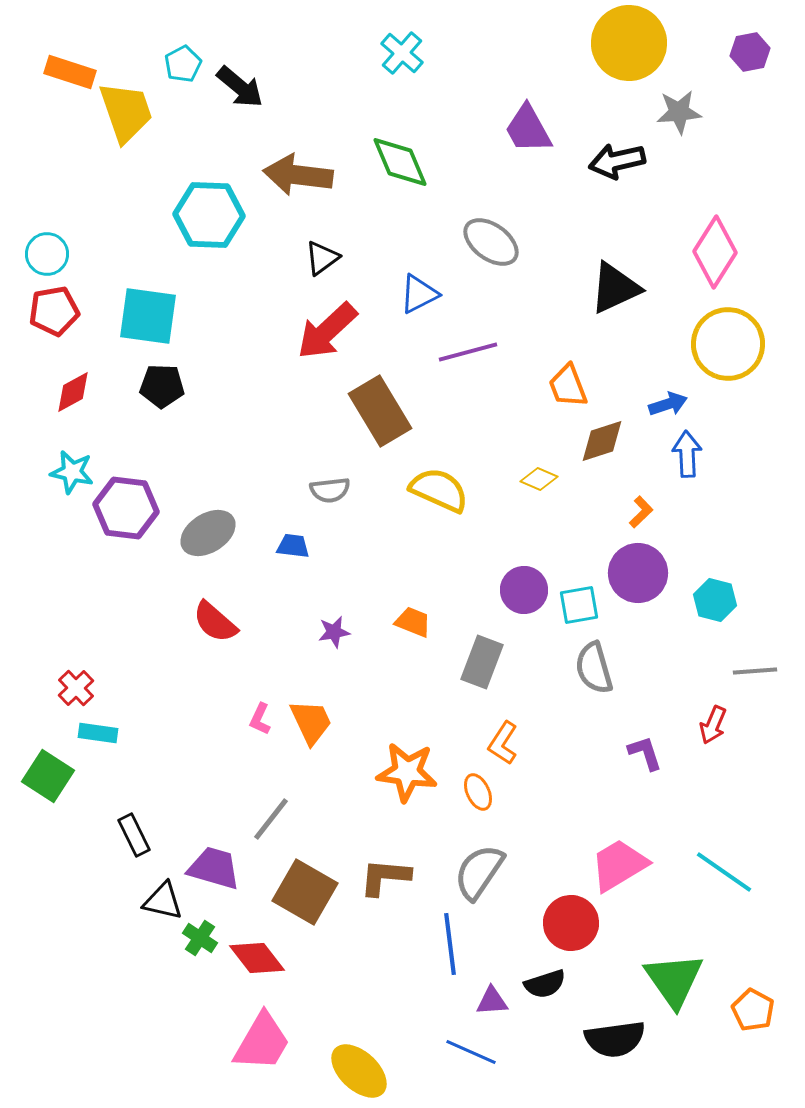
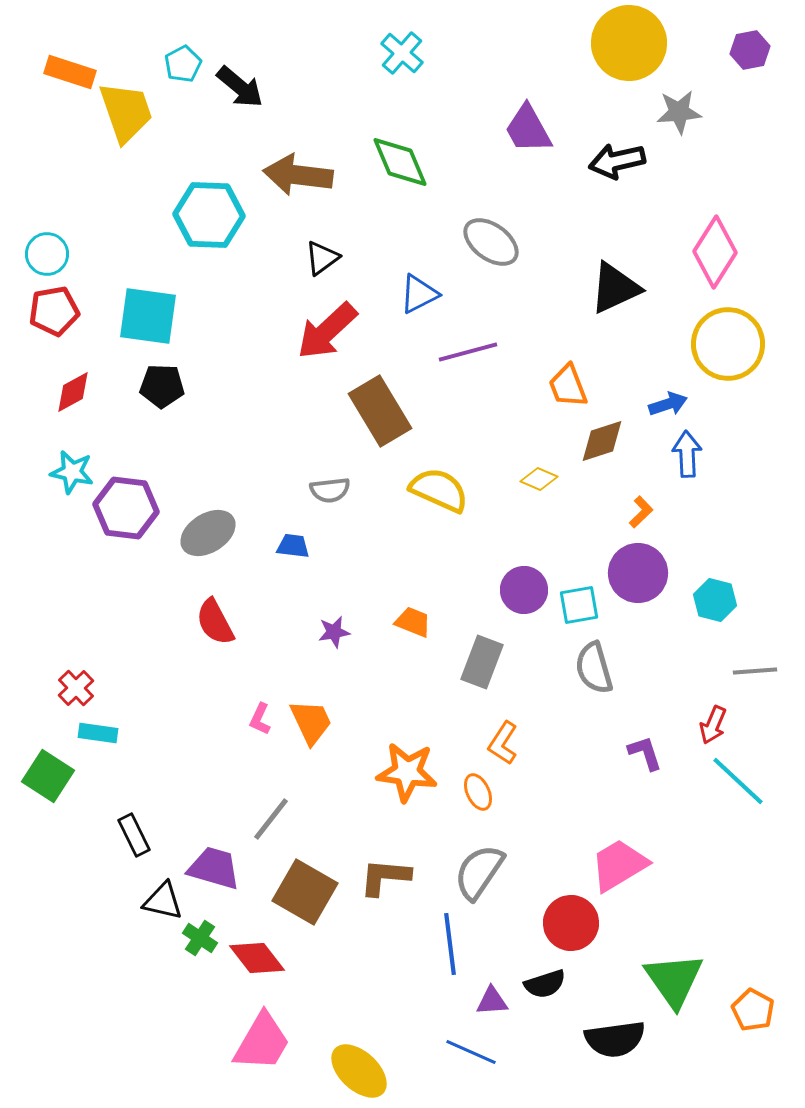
purple hexagon at (750, 52): moved 2 px up
red semicircle at (215, 622): rotated 21 degrees clockwise
cyan line at (724, 872): moved 14 px right, 91 px up; rotated 8 degrees clockwise
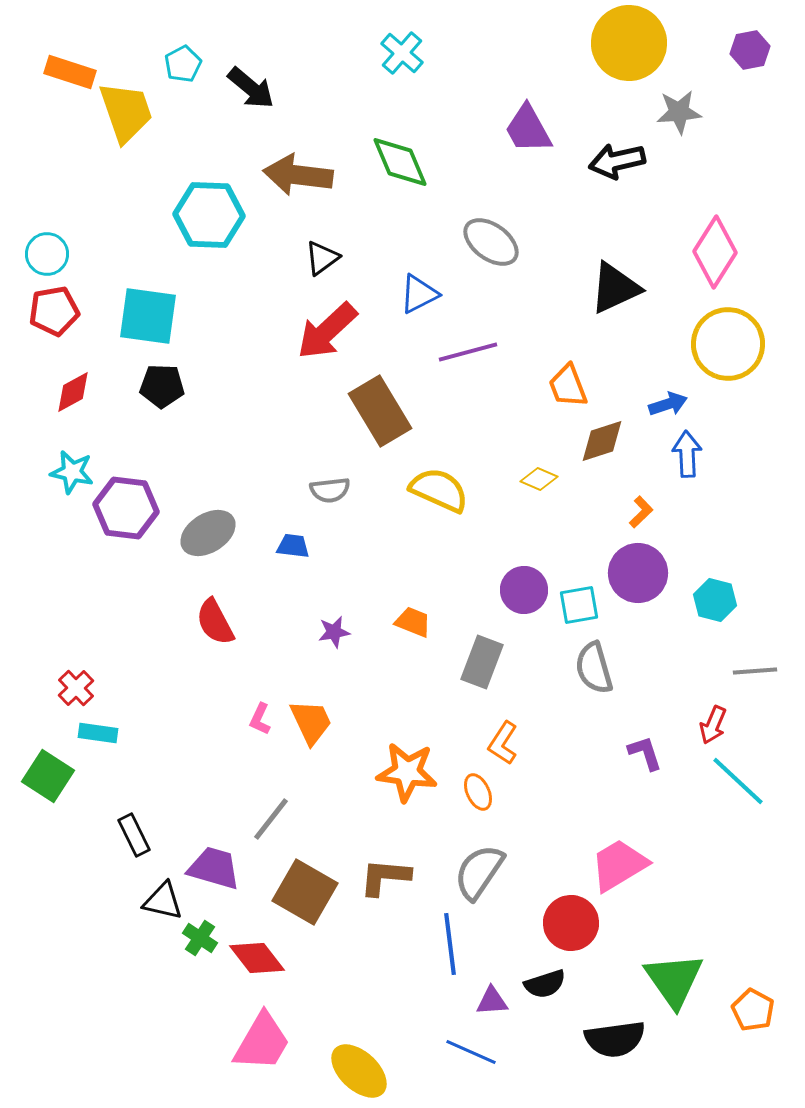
black arrow at (240, 87): moved 11 px right, 1 px down
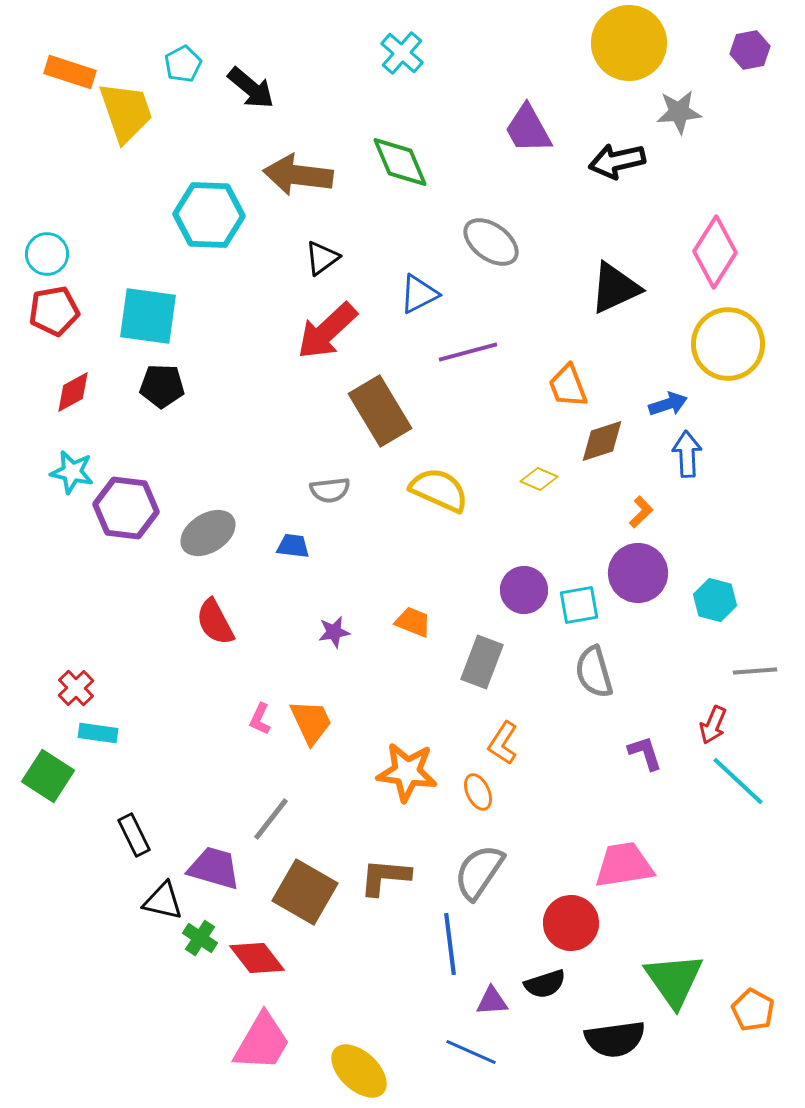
gray semicircle at (594, 668): moved 4 px down
pink trapezoid at (619, 865): moved 5 px right; rotated 22 degrees clockwise
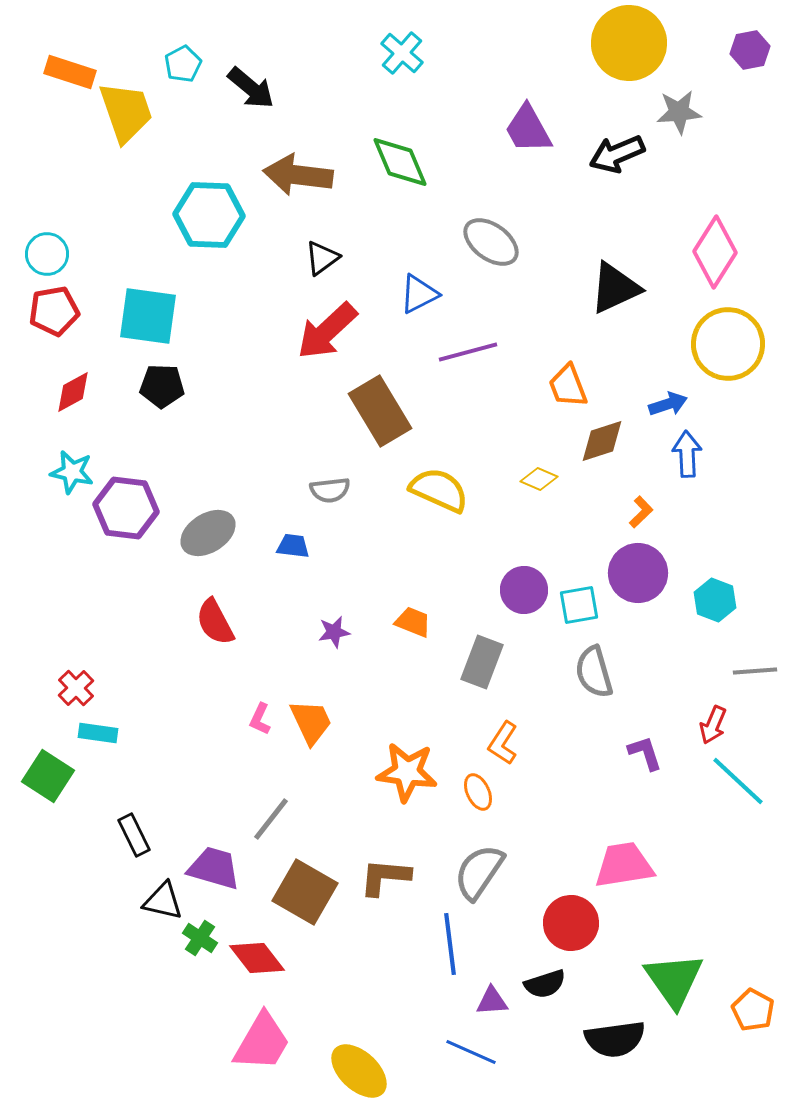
black arrow at (617, 161): moved 7 px up; rotated 10 degrees counterclockwise
cyan hexagon at (715, 600): rotated 6 degrees clockwise
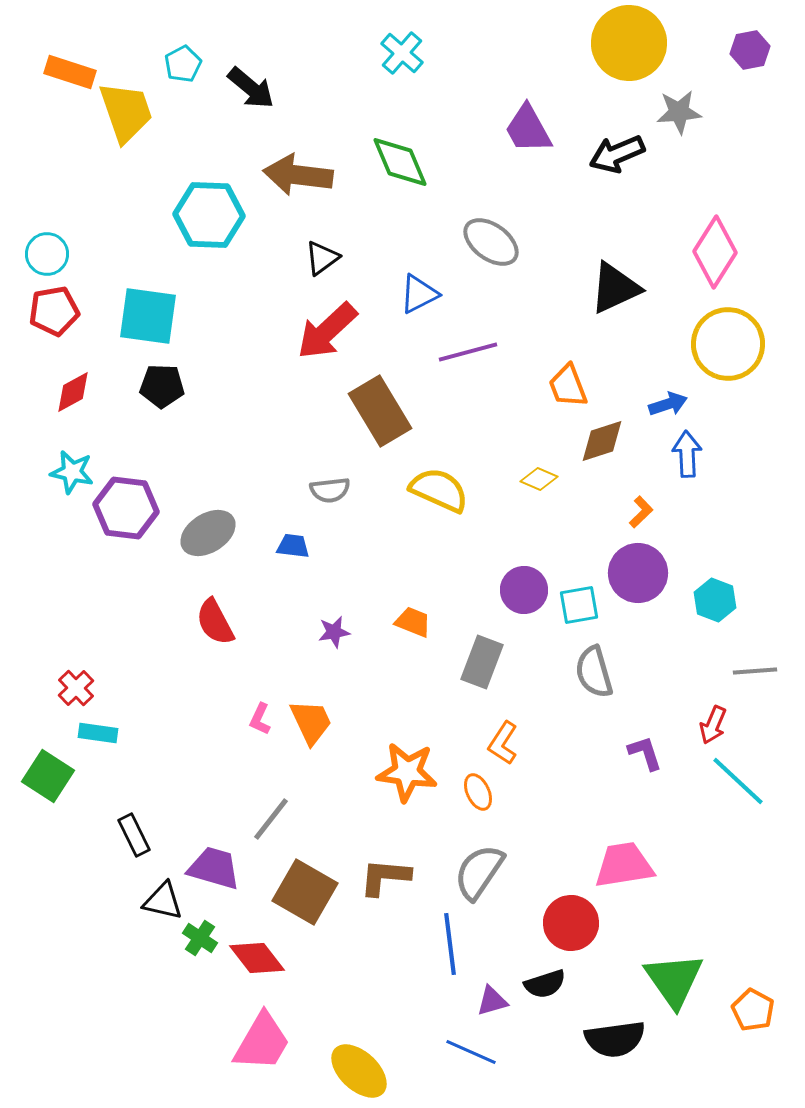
purple triangle at (492, 1001): rotated 12 degrees counterclockwise
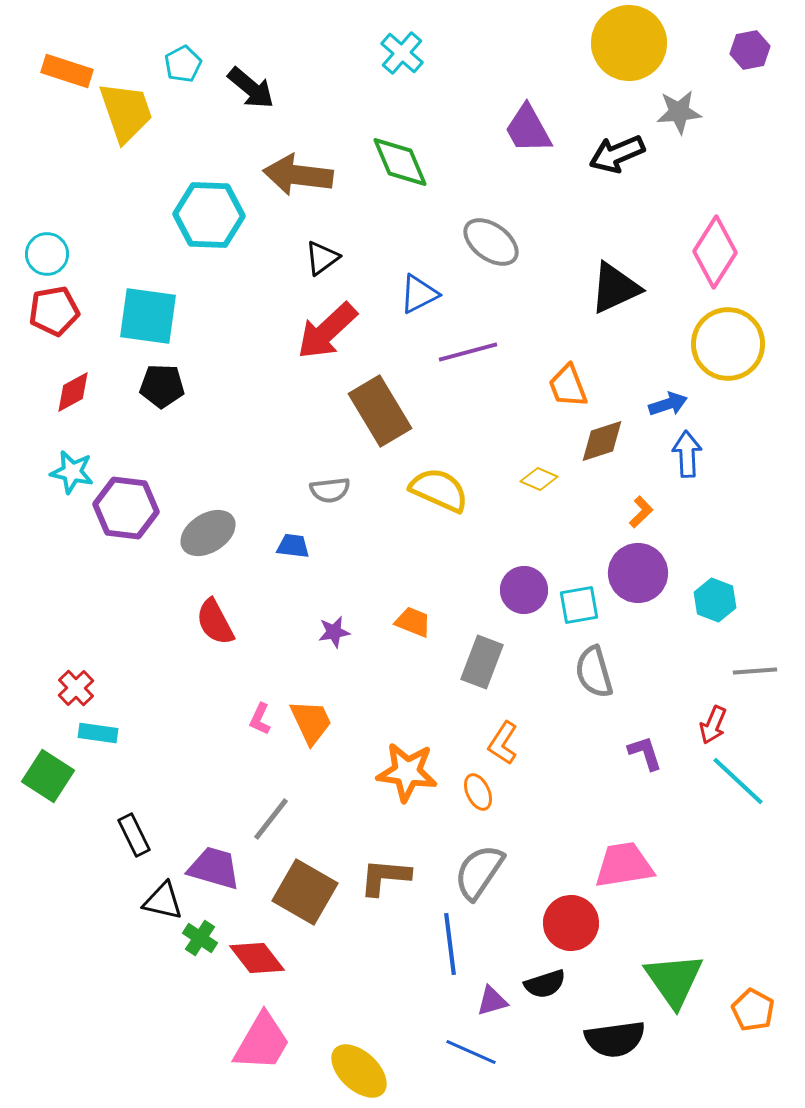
orange rectangle at (70, 72): moved 3 px left, 1 px up
